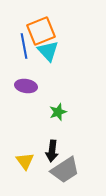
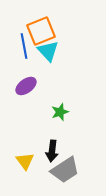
purple ellipse: rotated 45 degrees counterclockwise
green star: moved 2 px right
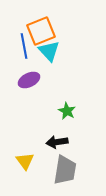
cyan triangle: moved 1 px right
purple ellipse: moved 3 px right, 6 px up; rotated 10 degrees clockwise
green star: moved 7 px right, 1 px up; rotated 24 degrees counterclockwise
black arrow: moved 5 px right, 9 px up; rotated 75 degrees clockwise
gray trapezoid: rotated 48 degrees counterclockwise
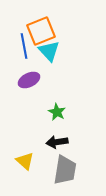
green star: moved 10 px left, 1 px down
yellow triangle: rotated 12 degrees counterclockwise
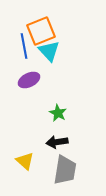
green star: moved 1 px right, 1 px down
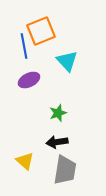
cyan triangle: moved 18 px right, 10 px down
green star: rotated 24 degrees clockwise
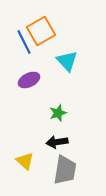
orange square: rotated 8 degrees counterclockwise
blue line: moved 4 px up; rotated 15 degrees counterclockwise
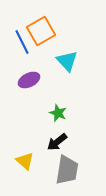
blue line: moved 2 px left
green star: rotated 30 degrees counterclockwise
black arrow: rotated 30 degrees counterclockwise
gray trapezoid: moved 2 px right
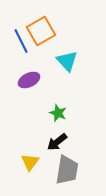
blue line: moved 1 px left, 1 px up
yellow triangle: moved 5 px right, 1 px down; rotated 24 degrees clockwise
